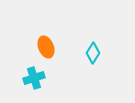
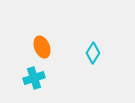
orange ellipse: moved 4 px left
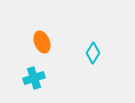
orange ellipse: moved 5 px up
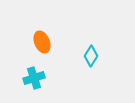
cyan diamond: moved 2 px left, 3 px down
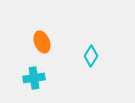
cyan cross: rotated 10 degrees clockwise
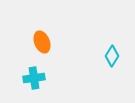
cyan diamond: moved 21 px right
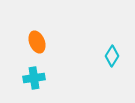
orange ellipse: moved 5 px left
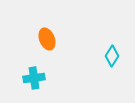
orange ellipse: moved 10 px right, 3 px up
